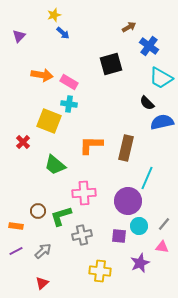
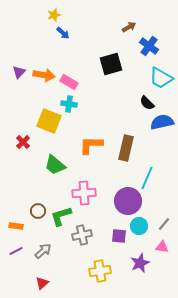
purple triangle: moved 36 px down
orange arrow: moved 2 px right
yellow cross: rotated 15 degrees counterclockwise
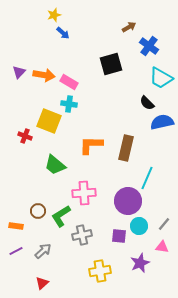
red cross: moved 2 px right, 6 px up; rotated 24 degrees counterclockwise
green L-shape: rotated 15 degrees counterclockwise
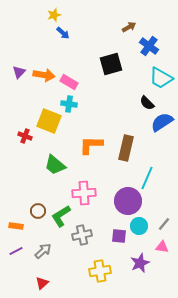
blue semicircle: rotated 20 degrees counterclockwise
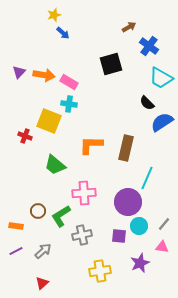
purple circle: moved 1 px down
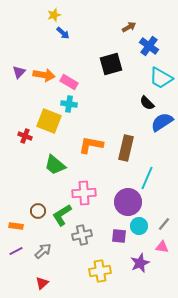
orange L-shape: rotated 10 degrees clockwise
green L-shape: moved 1 px right, 1 px up
